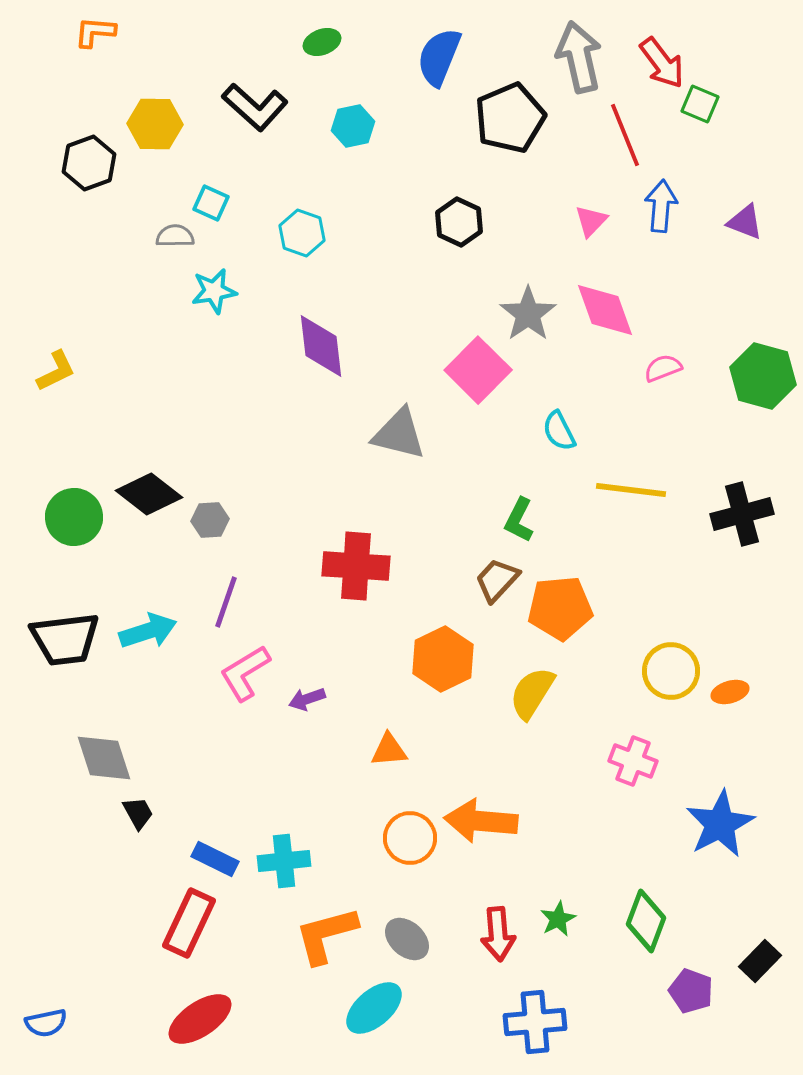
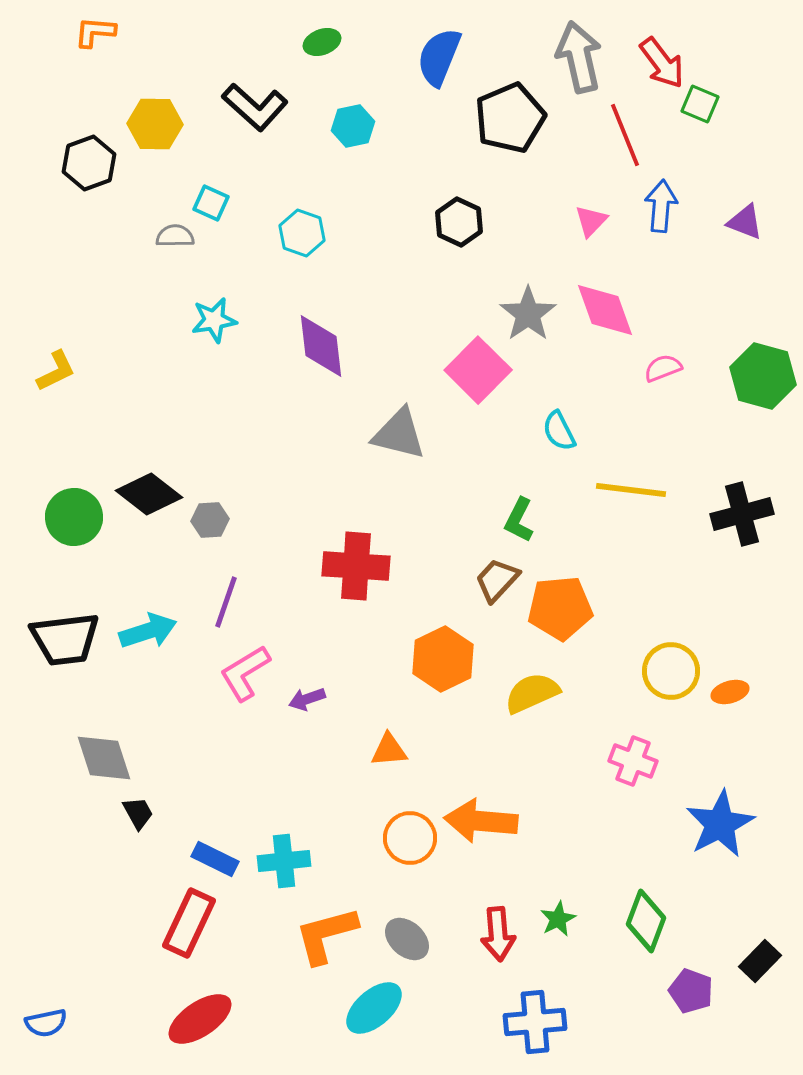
cyan star at (214, 291): moved 29 px down
yellow semicircle at (532, 693): rotated 34 degrees clockwise
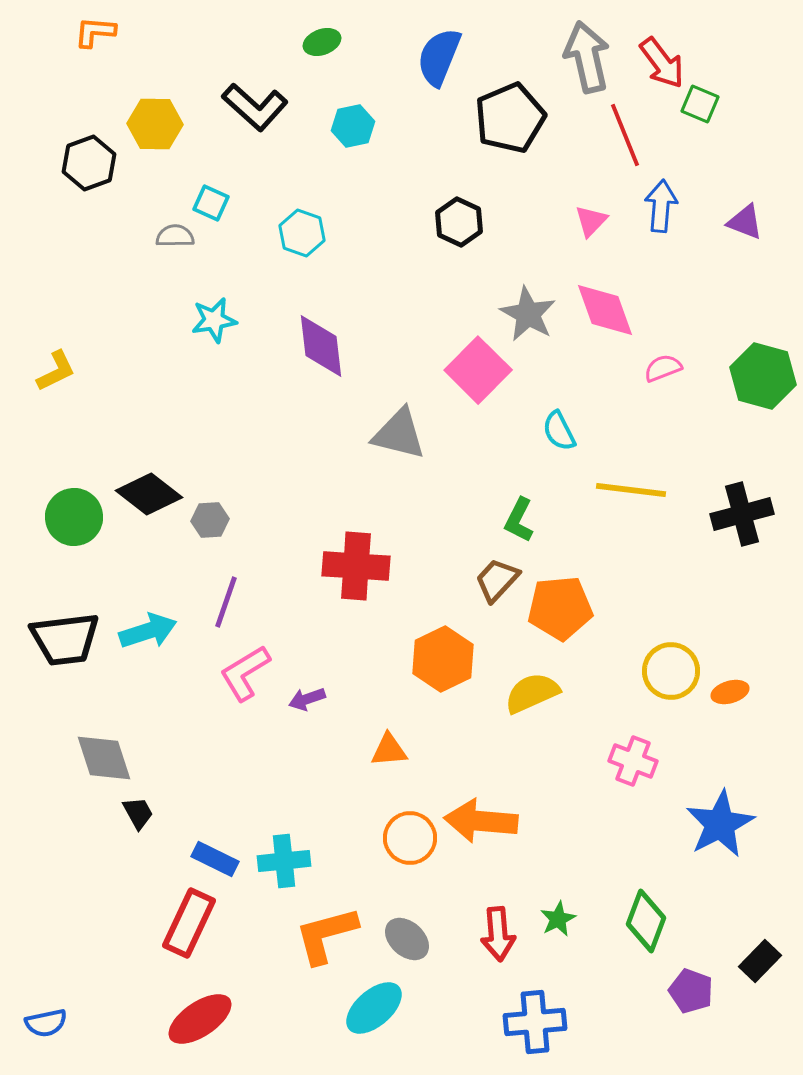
gray arrow at (579, 57): moved 8 px right
gray star at (528, 314): rotated 8 degrees counterclockwise
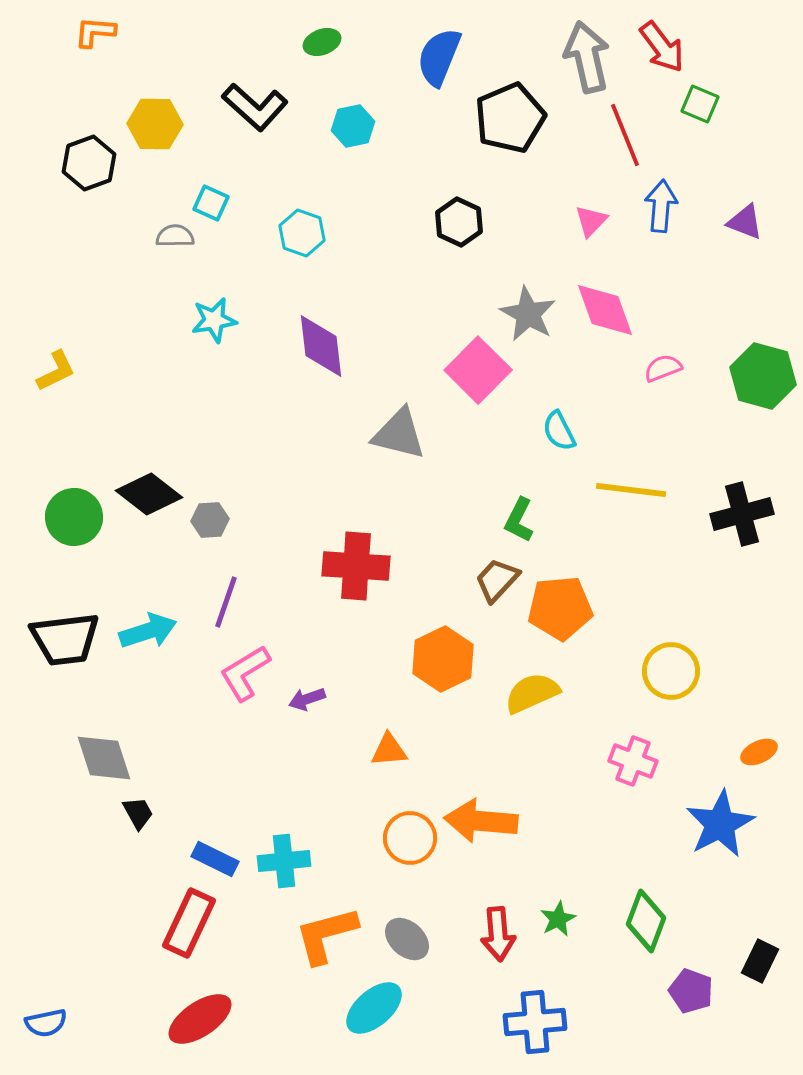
red arrow at (662, 63): moved 16 px up
orange ellipse at (730, 692): moved 29 px right, 60 px down; rotated 9 degrees counterclockwise
black rectangle at (760, 961): rotated 18 degrees counterclockwise
